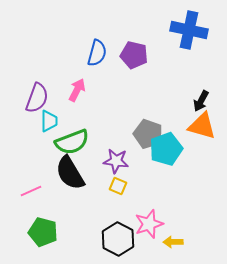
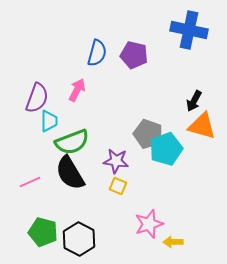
black arrow: moved 7 px left
pink line: moved 1 px left, 9 px up
black hexagon: moved 39 px left
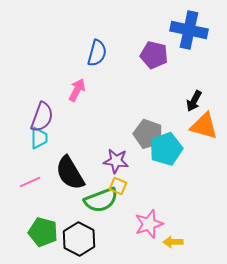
purple pentagon: moved 20 px right
purple semicircle: moved 5 px right, 19 px down
cyan trapezoid: moved 10 px left, 17 px down
orange triangle: moved 2 px right
green semicircle: moved 29 px right, 58 px down
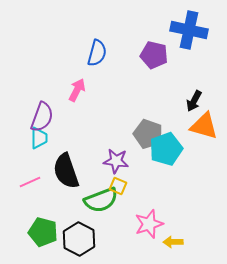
black semicircle: moved 4 px left, 2 px up; rotated 12 degrees clockwise
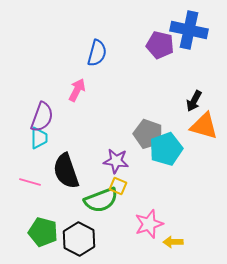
purple pentagon: moved 6 px right, 10 px up
pink line: rotated 40 degrees clockwise
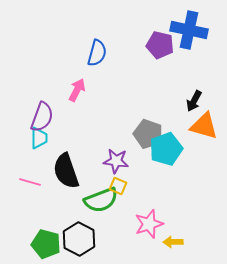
green pentagon: moved 3 px right, 12 px down
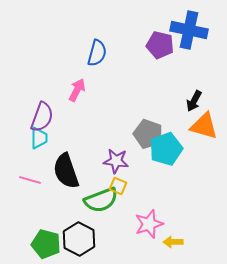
pink line: moved 2 px up
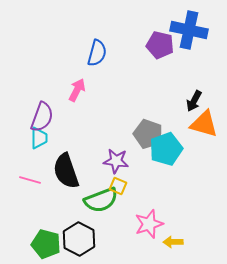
orange triangle: moved 2 px up
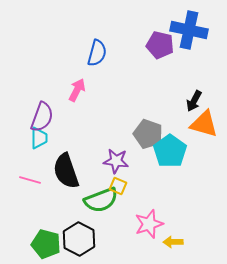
cyan pentagon: moved 4 px right, 2 px down; rotated 16 degrees counterclockwise
